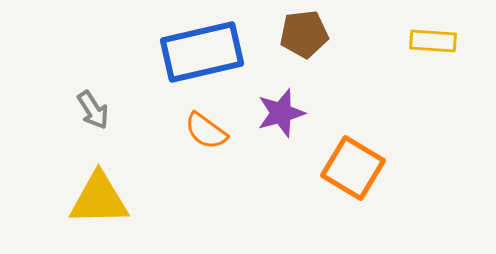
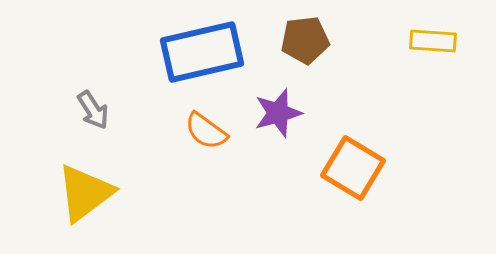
brown pentagon: moved 1 px right, 6 px down
purple star: moved 3 px left
yellow triangle: moved 14 px left, 6 px up; rotated 36 degrees counterclockwise
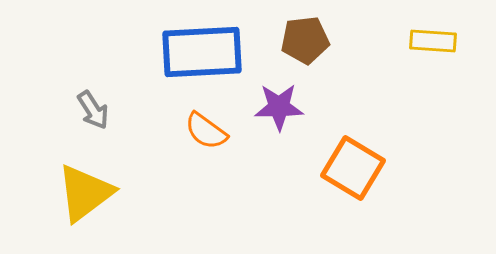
blue rectangle: rotated 10 degrees clockwise
purple star: moved 1 px right, 6 px up; rotated 15 degrees clockwise
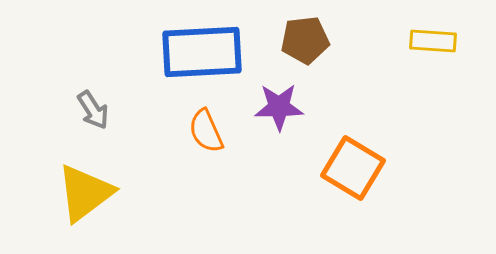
orange semicircle: rotated 30 degrees clockwise
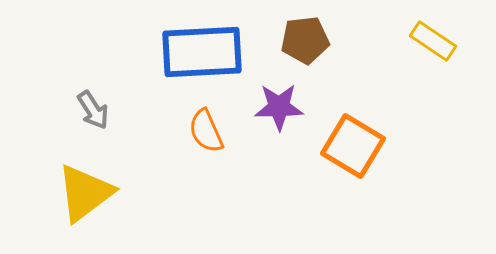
yellow rectangle: rotated 30 degrees clockwise
orange square: moved 22 px up
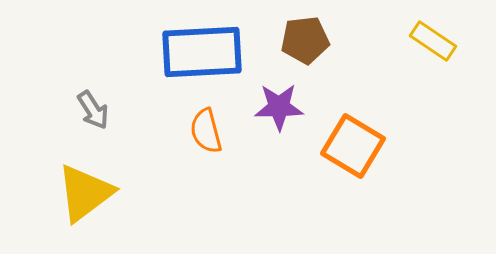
orange semicircle: rotated 9 degrees clockwise
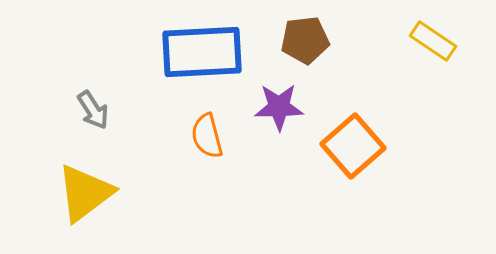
orange semicircle: moved 1 px right, 5 px down
orange square: rotated 18 degrees clockwise
